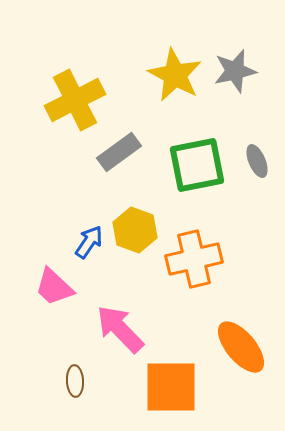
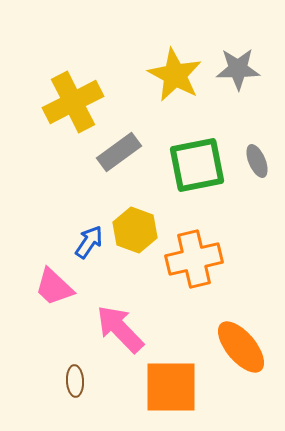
gray star: moved 3 px right, 2 px up; rotated 12 degrees clockwise
yellow cross: moved 2 px left, 2 px down
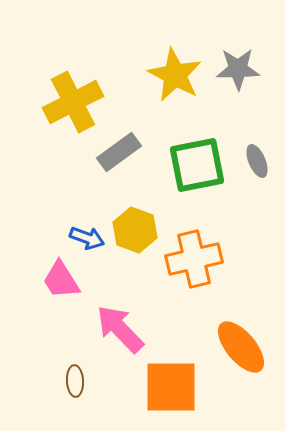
blue arrow: moved 2 px left, 4 px up; rotated 76 degrees clockwise
pink trapezoid: moved 7 px right, 7 px up; rotated 15 degrees clockwise
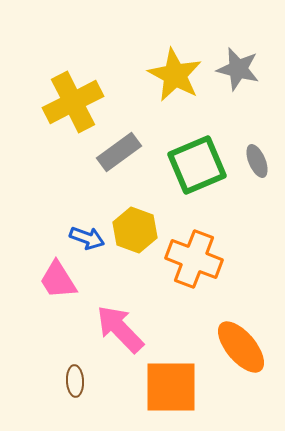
gray star: rotated 15 degrees clockwise
green square: rotated 12 degrees counterclockwise
orange cross: rotated 34 degrees clockwise
pink trapezoid: moved 3 px left
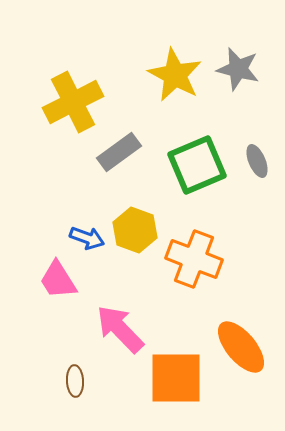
orange square: moved 5 px right, 9 px up
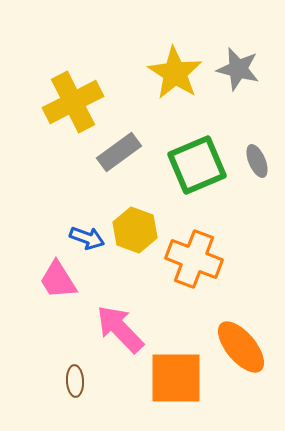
yellow star: moved 2 px up; rotated 4 degrees clockwise
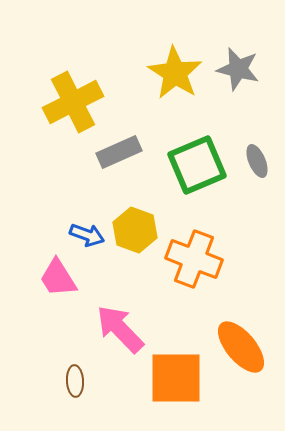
gray rectangle: rotated 12 degrees clockwise
blue arrow: moved 3 px up
pink trapezoid: moved 2 px up
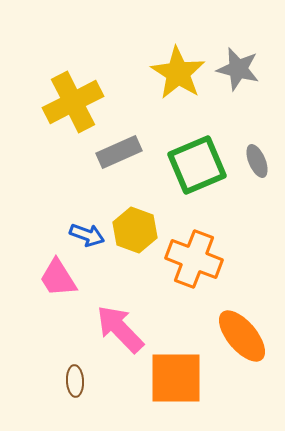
yellow star: moved 3 px right
orange ellipse: moved 1 px right, 11 px up
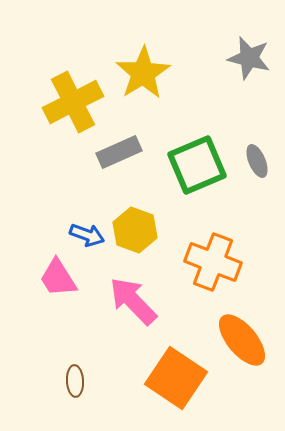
gray star: moved 11 px right, 11 px up
yellow star: moved 35 px left; rotated 8 degrees clockwise
orange cross: moved 19 px right, 3 px down
pink arrow: moved 13 px right, 28 px up
orange ellipse: moved 4 px down
orange square: rotated 34 degrees clockwise
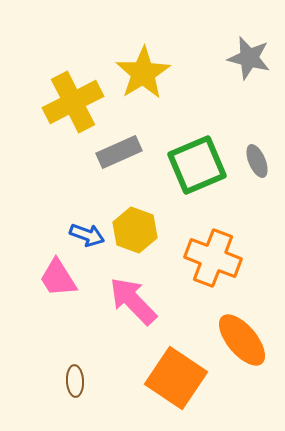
orange cross: moved 4 px up
